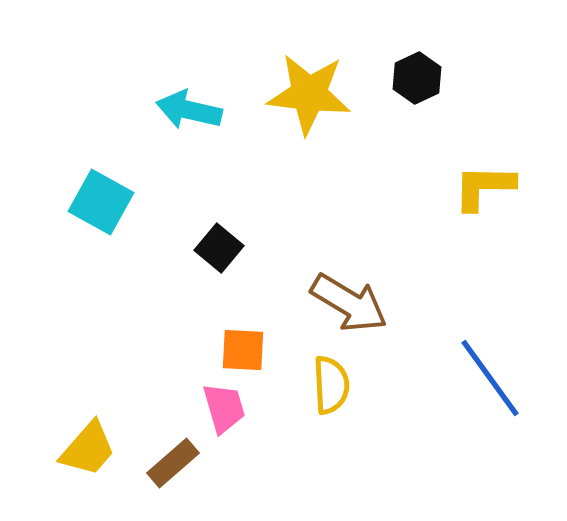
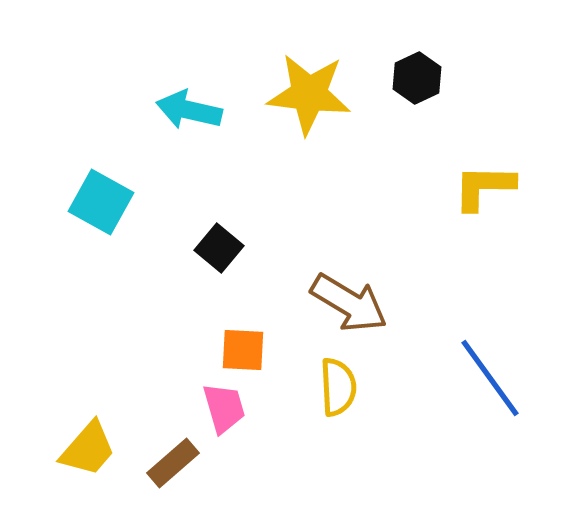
yellow semicircle: moved 7 px right, 2 px down
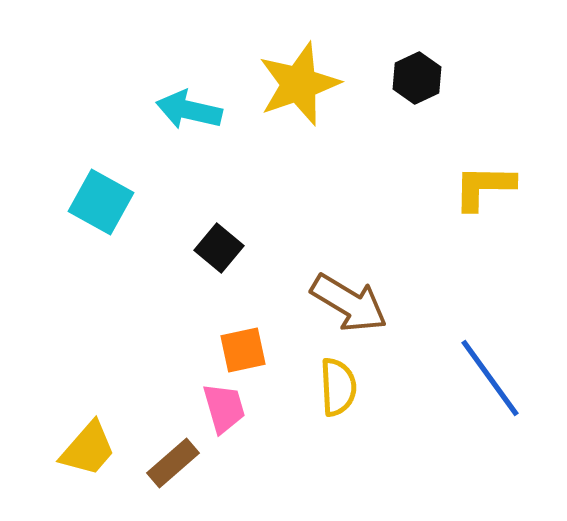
yellow star: moved 10 px left, 10 px up; rotated 26 degrees counterclockwise
orange square: rotated 15 degrees counterclockwise
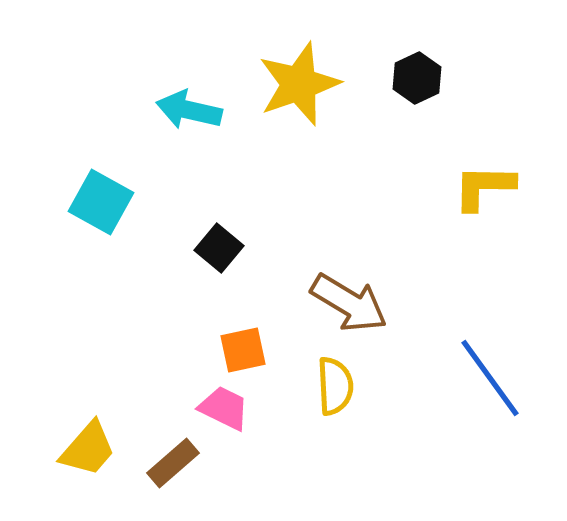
yellow semicircle: moved 3 px left, 1 px up
pink trapezoid: rotated 48 degrees counterclockwise
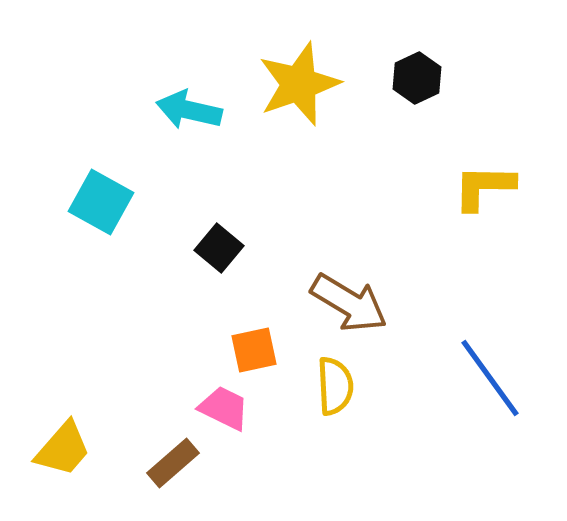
orange square: moved 11 px right
yellow trapezoid: moved 25 px left
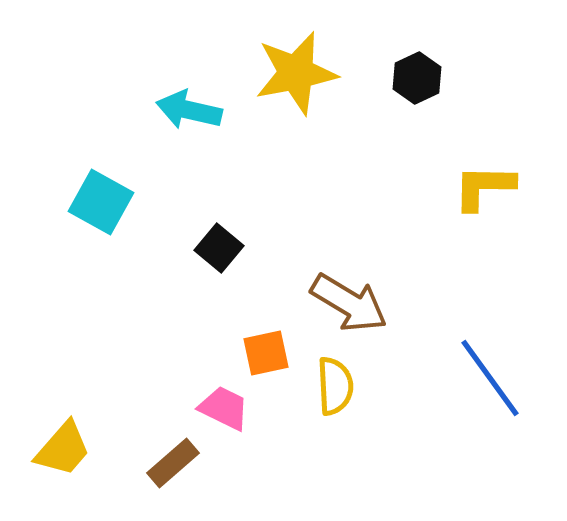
yellow star: moved 3 px left, 11 px up; rotated 8 degrees clockwise
orange square: moved 12 px right, 3 px down
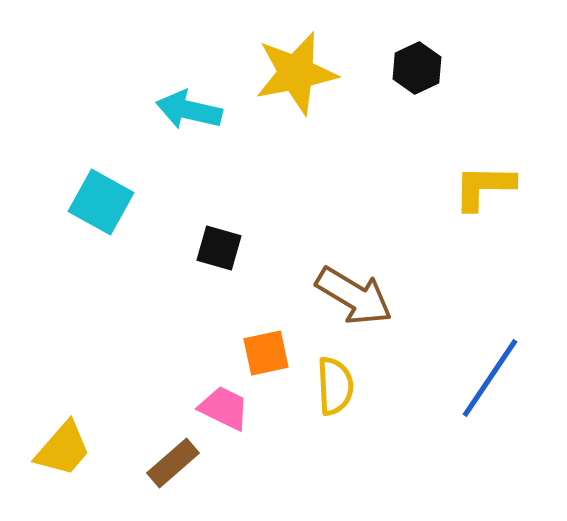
black hexagon: moved 10 px up
black square: rotated 24 degrees counterclockwise
brown arrow: moved 5 px right, 7 px up
blue line: rotated 70 degrees clockwise
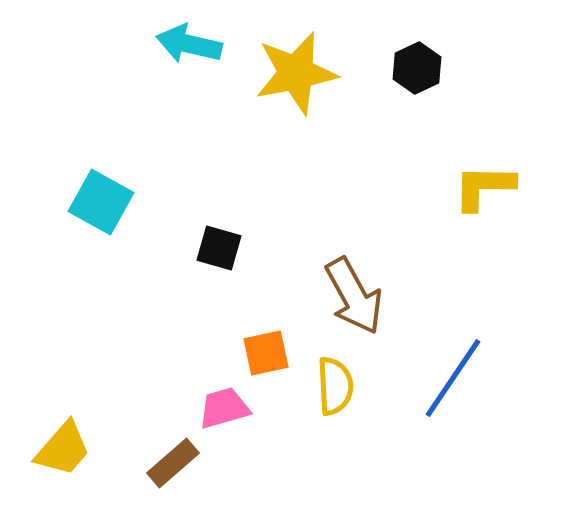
cyan arrow: moved 66 px up
brown arrow: rotated 30 degrees clockwise
blue line: moved 37 px left
pink trapezoid: rotated 42 degrees counterclockwise
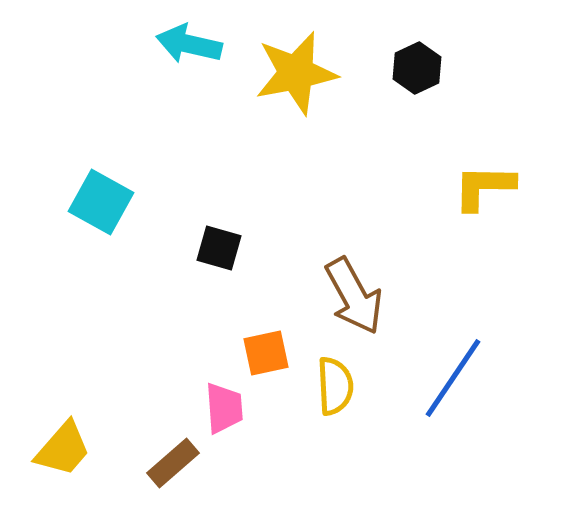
pink trapezoid: rotated 102 degrees clockwise
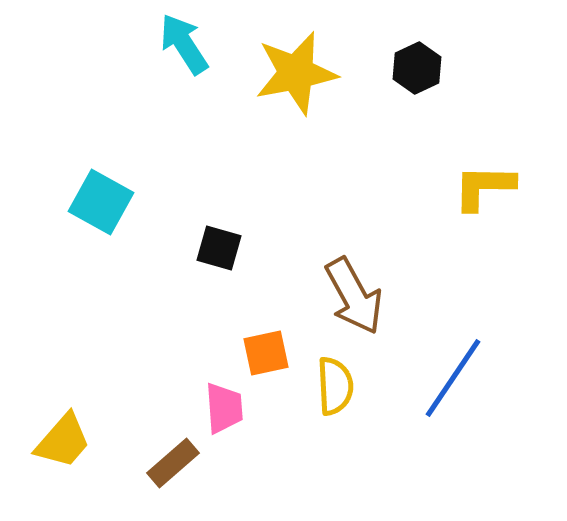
cyan arrow: moved 5 px left; rotated 44 degrees clockwise
yellow trapezoid: moved 8 px up
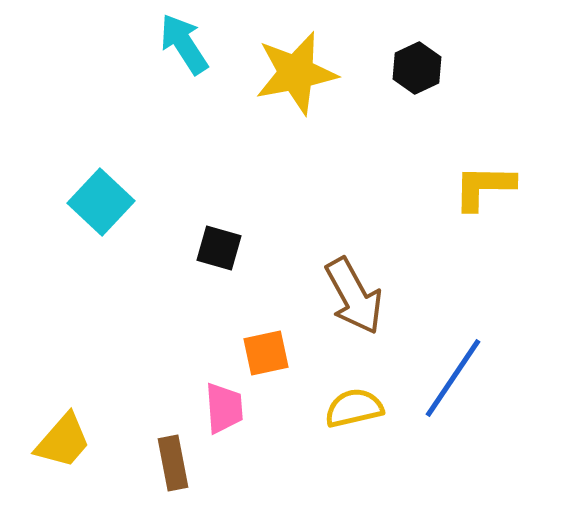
cyan square: rotated 14 degrees clockwise
yellow semicircle: moved 19 px right, 22 px down; rotated 100 degrees counterclockwise
brown rectangle: rotated 60 degrees counterclockwise
